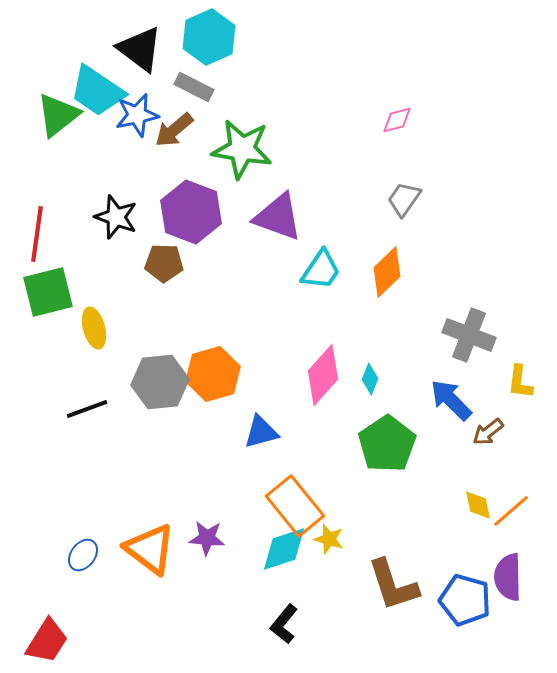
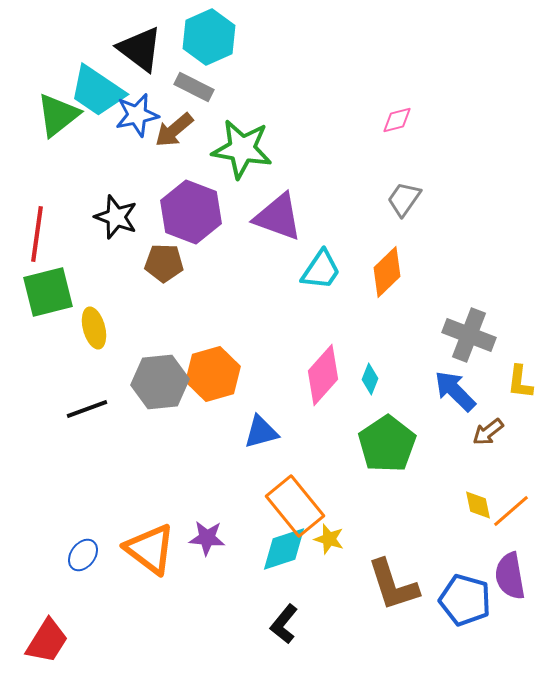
blue arrow at (451, 400): moved 4 px right, 9 px up
purple semicircle at (508, 577): moved 2 px right, 1 px up; rotated 9 degrees counterclockwise
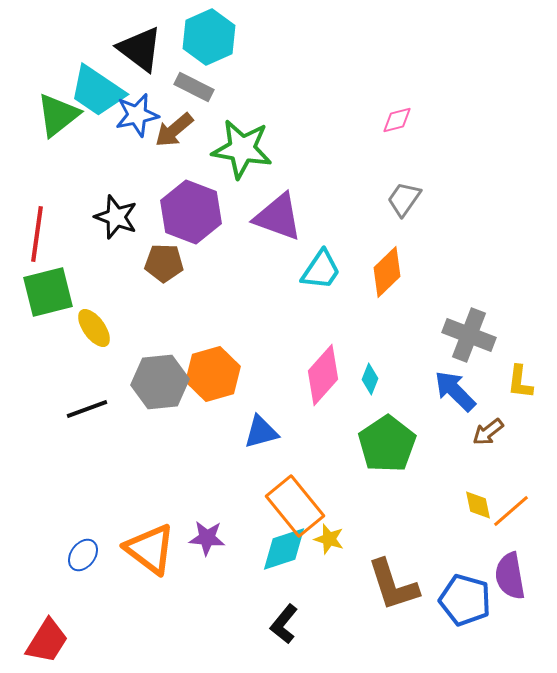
yellow ellipse at (94, 328): rotated 21 degrees counterclockwise
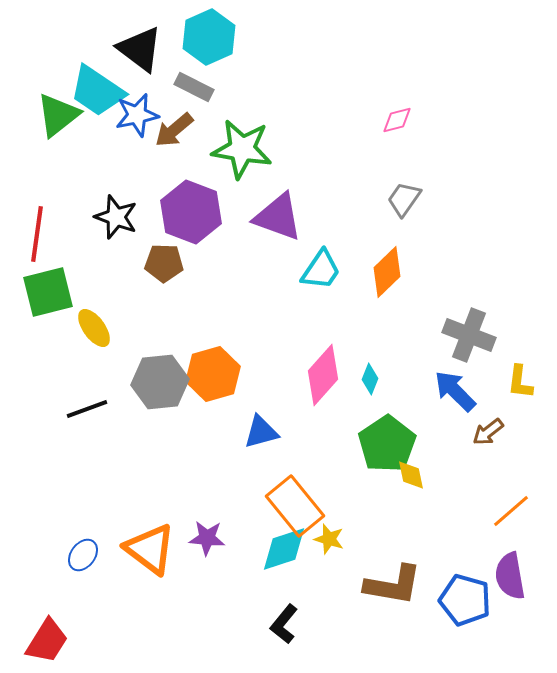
yellow diamond at (478, 505): moved 67 px left, 30 px up
brown L-shape at (393, 585): rotated 62 degrees counterclockwise
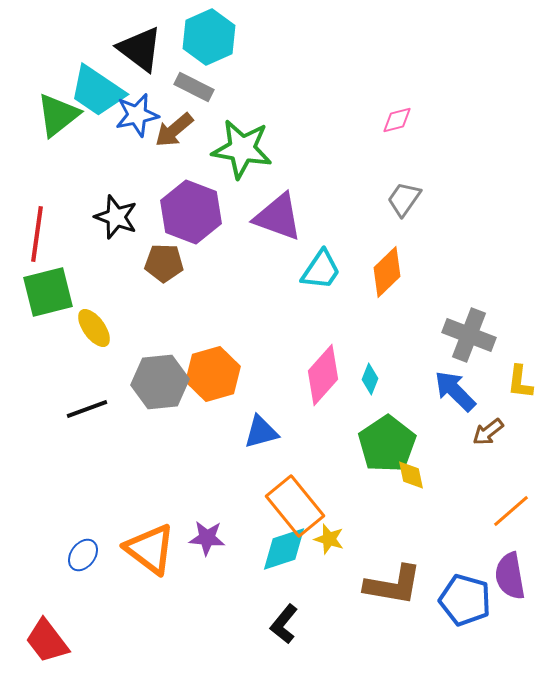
red trapezoid at (47, 641): rotated 111 degrees clockwise
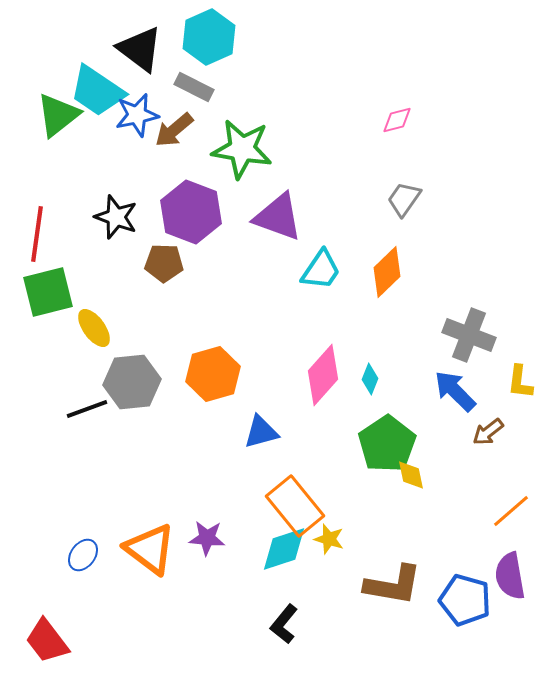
gray hexagon at (160, 382): moved 28 px left
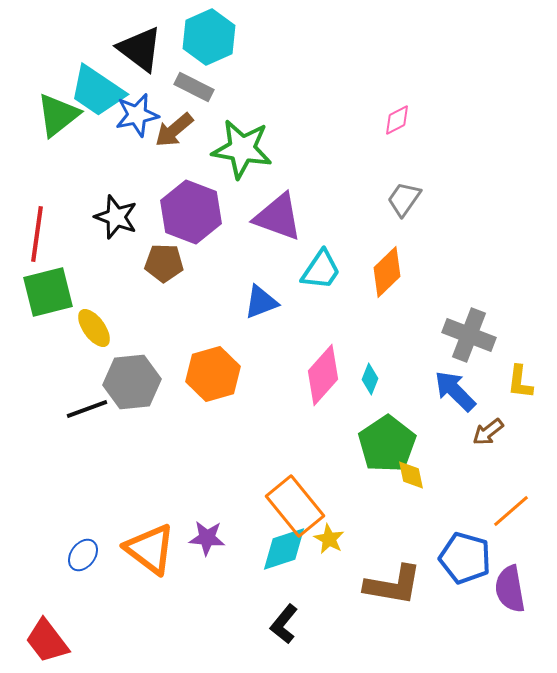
pink diamond at (397, 120): rotated 12 degrees counterclockwise
blue triangle at (261, 432): moved 130 px up; rotated 6 degrees counterclockwise
yellow star at (329, 539): rotated 12 degrees clockwise
purple semicircle at (510, 576): moved 13 px down
blue pentagon at (465, 600): moved 42 px up
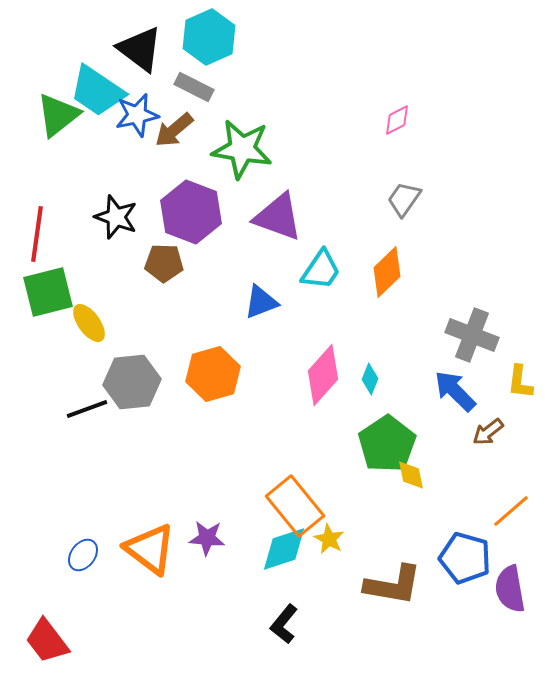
yellow ellipse at (94, 328): moved 5 px left, 5 px up
gray cross at (469, 335): moved 3 px right
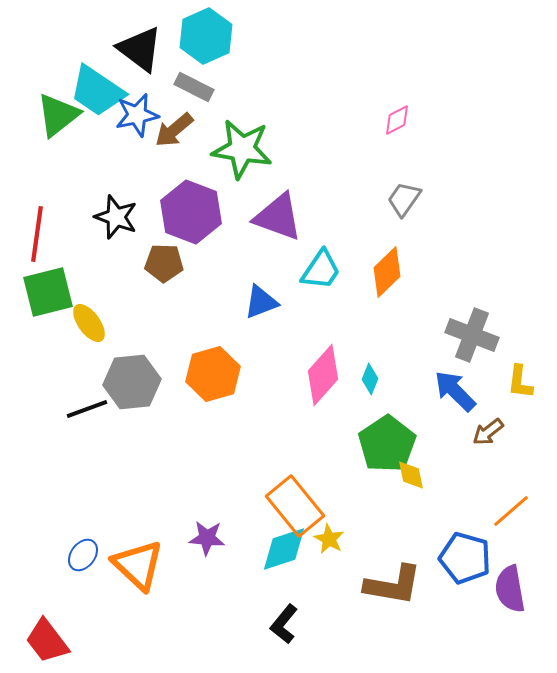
cyan hexagon at (209, 37): moved 3 px left, 1 px up
orange triangle at (150, 549): moved 12 px left, 16 px down; rotated 6 degrees clockwise
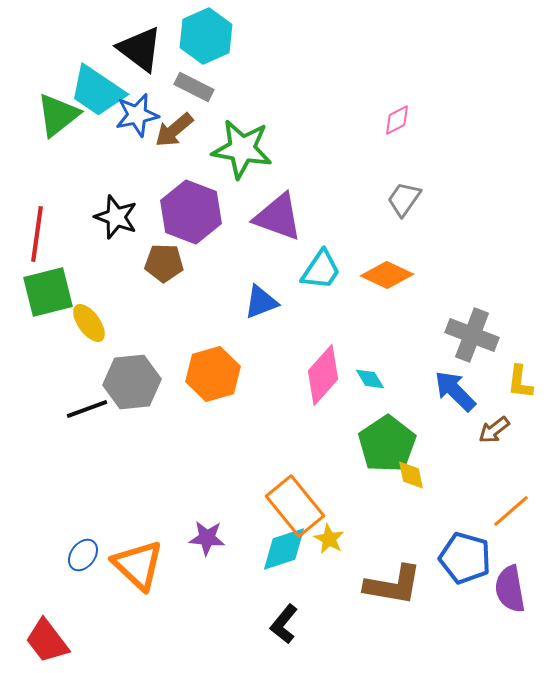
orange diamond at (387, 272): moved 3 px down; rotated 69 degrees clockwise
cyan diamond at (370, 379): rotated 52 degrees counterclockwise
brown arrow at (488, 432): moved 6 px right, 2 px up
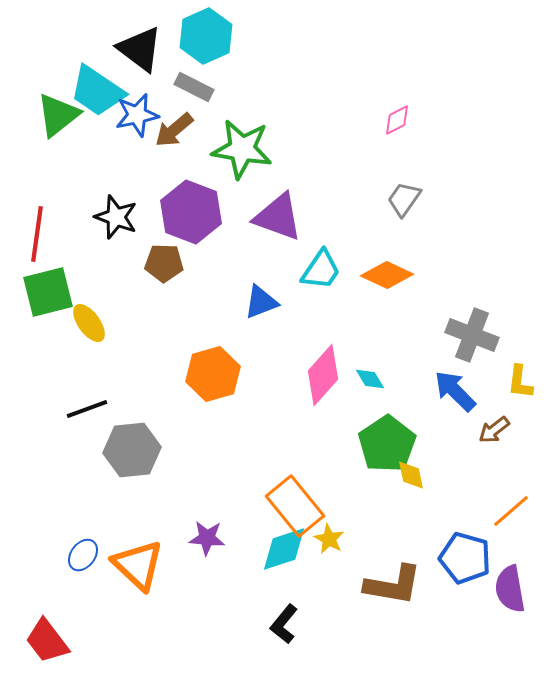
gray hexagon at (132, 382): moved 68 px down
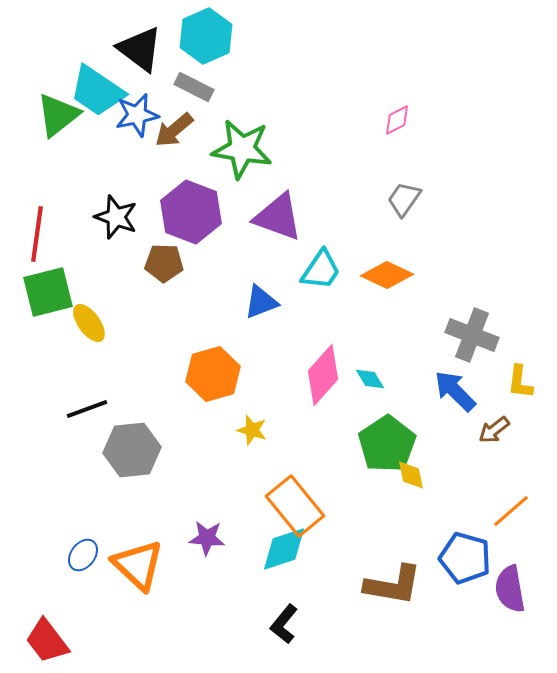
yellow star at (329, 539): moved 77 px left, 109 px up; rotated 12 degrees counterclockwise
